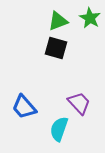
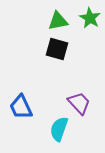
green triangle: rotated 10 degrees clockwise
black square: moved 1 px right, 1 px down
blue trapezoid: moved 3 px left; rotated 16 degrees clockwise
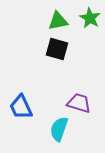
purple trapezoid: rotated 30 degrees counterclockwise
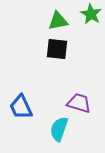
green star: moved 1 px right, 4 px up
black square: rotated 10 degrees counterclockwise
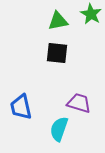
black square: moved 4 px down
blue trapezoid: rotated 12 degrees clockwise
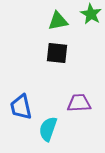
purple trapezoid: rotated 20 degrees counterclockwise
cyan semicircle: moved 11 px left
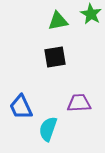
black square: moved 2 px left, 4 px down; rotated 15 degrees counterclockwise
blue trapezoid: rotated 12 degrees counterclockwise
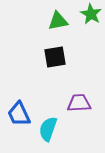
blue trapezoid: moved 2 px left, 7 px down
